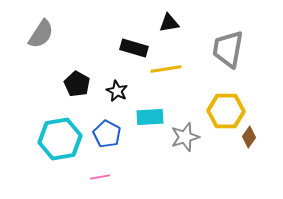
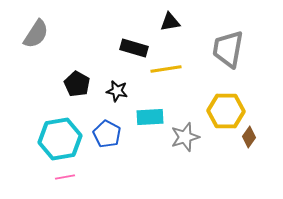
black triangle: moved 1 px right, 1 px up
gray semicircle: moved 5 px left
black star: rotated 15 degrees counterclockwise
pink line: moved 35 px left
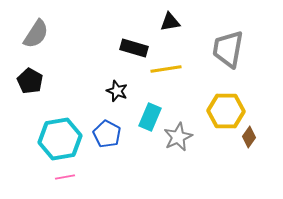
black pentagon: moved 47 px left, 3 px up
black star: rotated 10 degrees clockwise
cyan rectangle: rotated 64 degrees counterclockwise
gray star: moved 7 px left; rotated 8 degrees counterclockwise
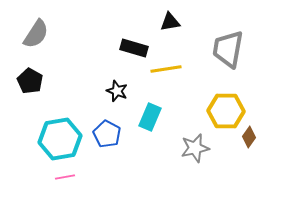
gray star: moved 17 px right, 11 px down; rotated 12 degrees clockwise
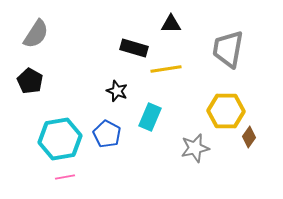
black triangle: moved 1 px right, 2 px down; rotated 10 degrees clockwise
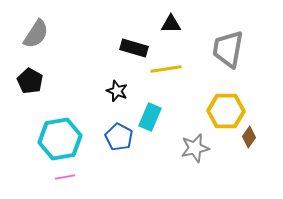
blue pentagon: moved 12 px right, 3 px down
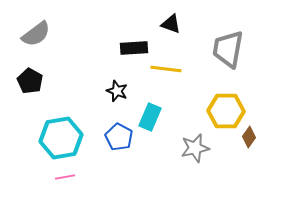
black triangle: rotated 20 degrees clockwise
gray semicircle: rotated 20 degrees clockwise
black rectangle: rotated 20 degrees counterclockwise
yellow line: rotated 16 degrees clockwise
cyan hexagon: moved 1 px right, 1 px up
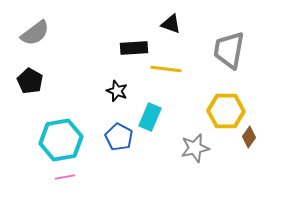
gray semicircle: moved 1 px left, 1 px up
gray trapezoid: moved 1 px right, 1 px down
cyan hexagon: moved 2 px down
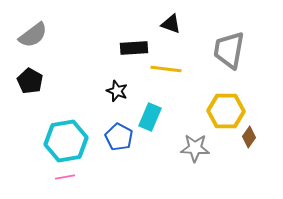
gray semicircle: moved 2 px left, 2 px down
cyan hexagon: moved 5 px right, 1 px down
gray star: rotated 16 degrees clockwise
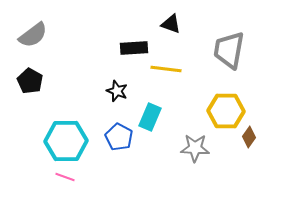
cyan hexagon: rotated 9 degrees clockwise
pink line: rotated 30 degrees clockwise
